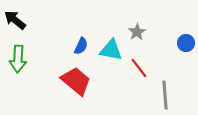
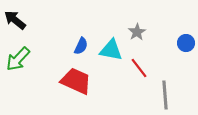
green arrow: rotated 40 degrees clockwise
red trapezoid: rotated 16 degrees counterclockwise
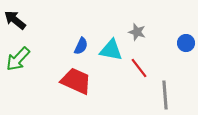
gray star: rotated 24 degrees counterclockwise
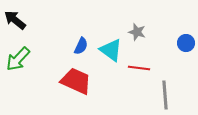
cyan triangle: rotated 25 degrees clockwise
red line: rotated 45 degrees counterclockwise
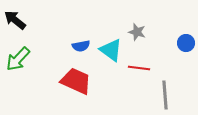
blue semicircle: rotated 54 degrees clockwise
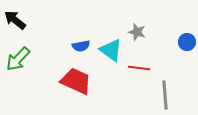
blue circle: moved 1 px right, 1 px up
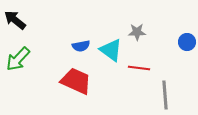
gray star: rotated 18 degrees counterclockwise
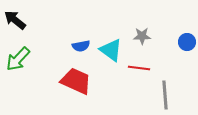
gray star: moved 5 px right, 4 px down
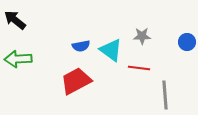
green arrow: rotated 44 degrees clockwise
red trapezoid: rotated 52 degrees counterclockwise
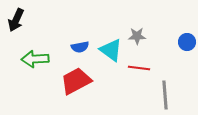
black arrow: moved 1 px right; rotated 105 degrees counterclockwise
gray star: moved 5 px left
blue semicircle: moved 1 px left, 1 px down
green arrow: moved 17 px right
